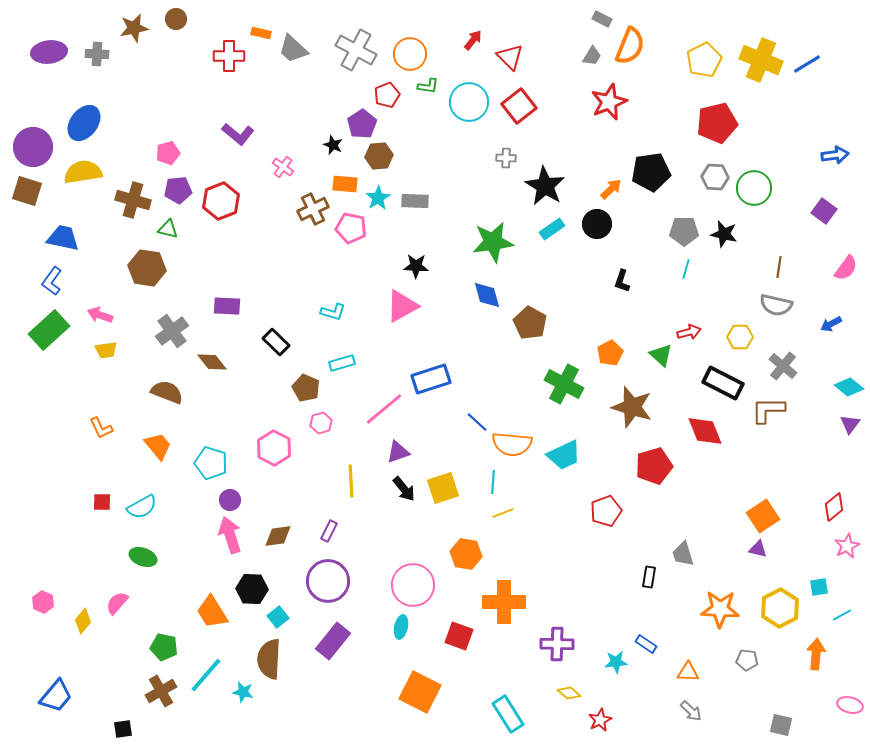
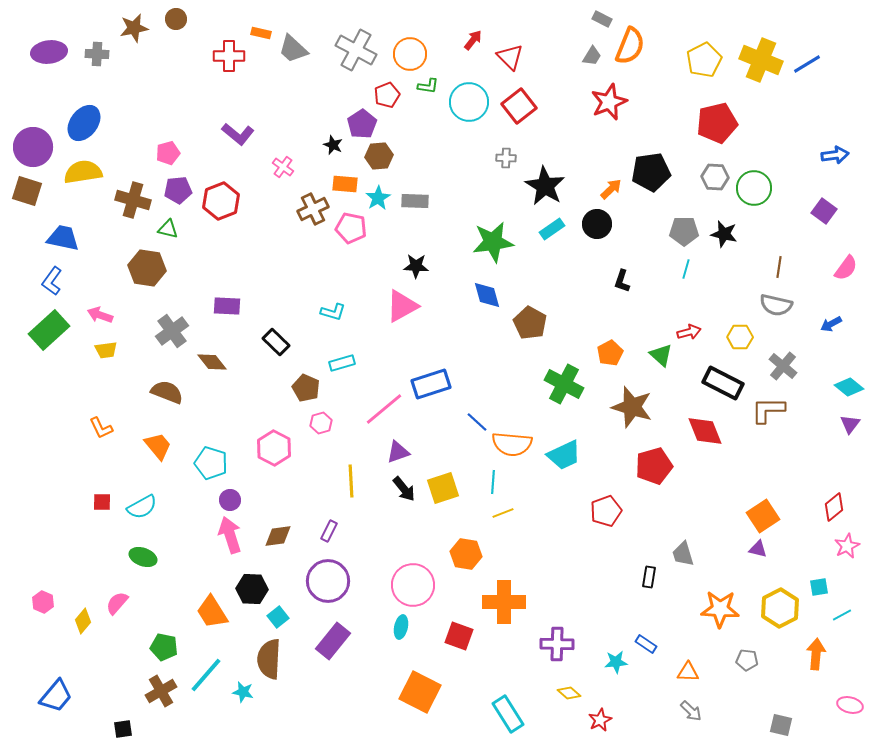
blue rectangle at (431, 379): moved 5 px down
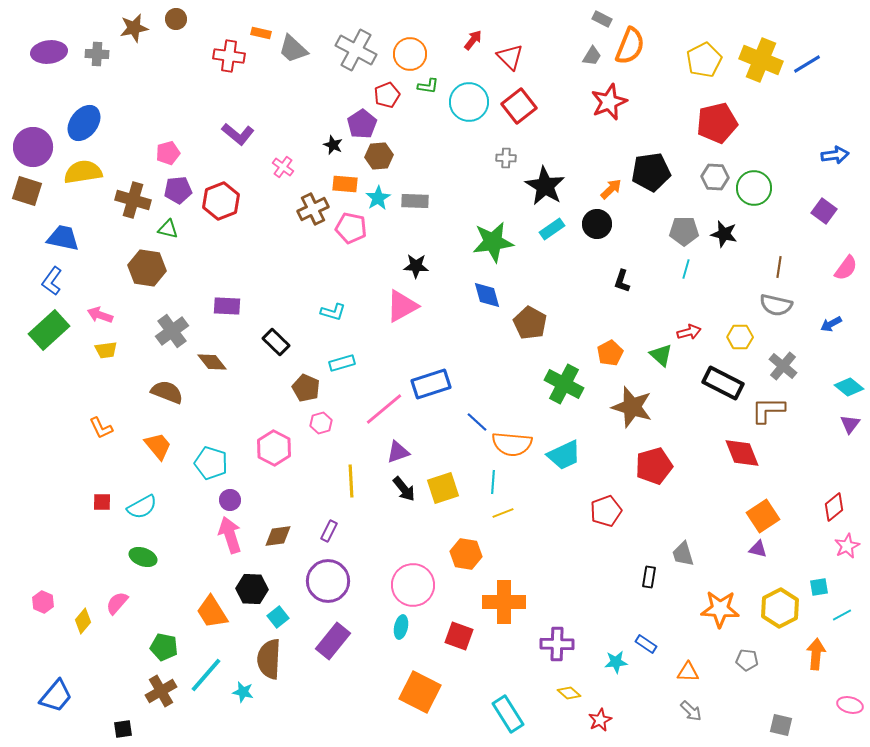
red cross at (229, 56): rotated 8 degrees clockwise
red diamond at (705, 431): moved 37 px right, 22 px down
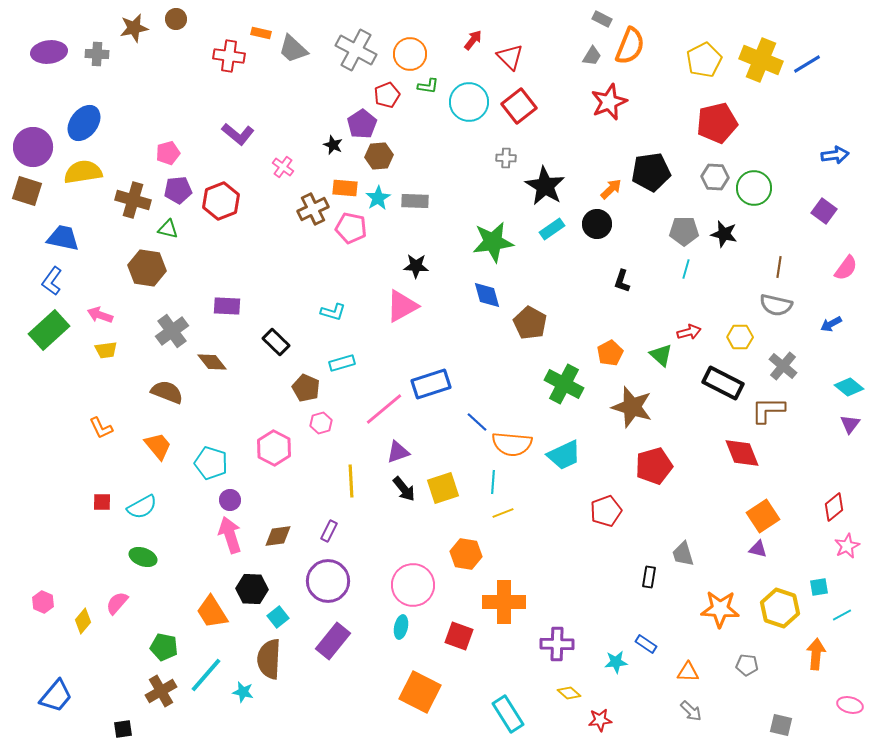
orange rectangle at (345, 184): moved 4 px down
yellow hexagon at (780, 608): rotated 15 degrees counterclockwise
gray pentagon at (747, 660): moved 5 px down
red star at (600, 720): rotated 20 degrees clockwise
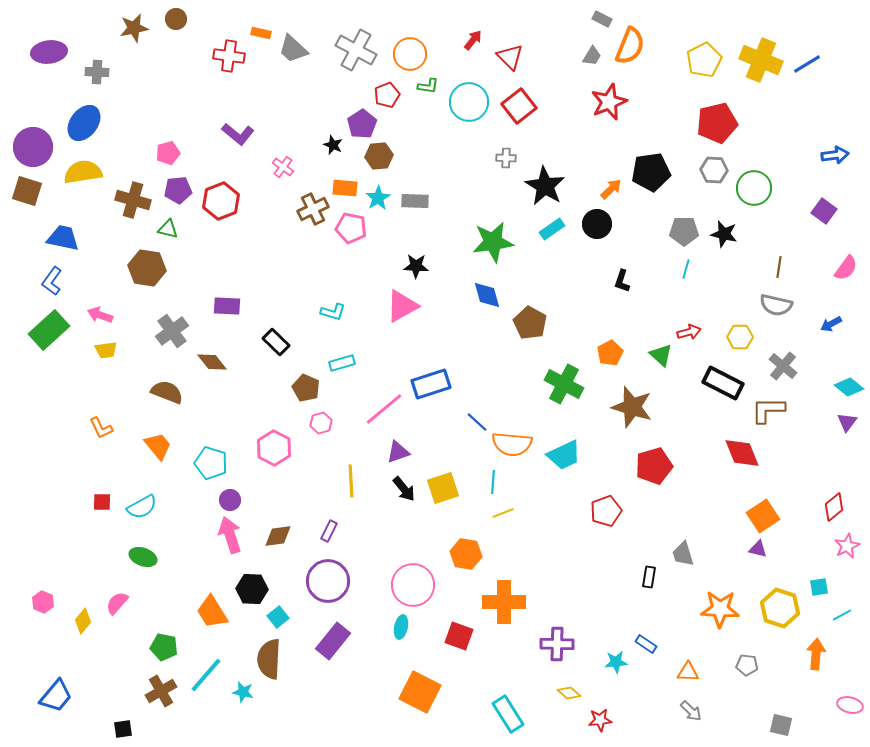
gray cross at (97, 54): moved 18 px down
gray hexagon at (715, 177): moved 1 px left, 7 px up
purple triangle at (850, 424): moved 3 px left, 2 px up
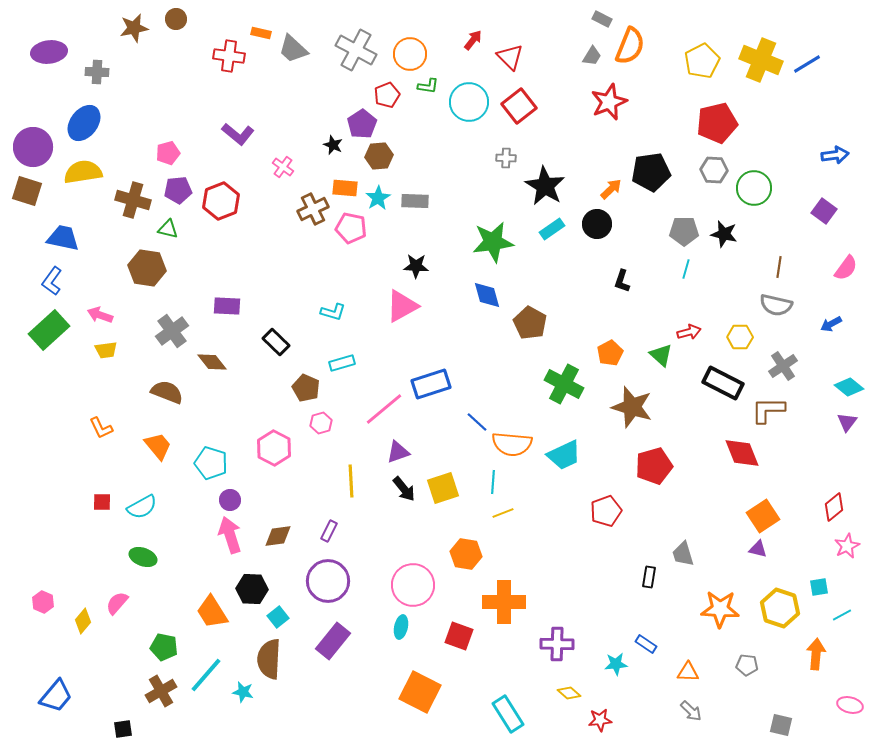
yellow pentagon at (704, 60): moved 2 px left, 1 px down
gray cross at (783, 366): rotated 16 degrees clockwise
cyan star at (616, 662): moved 2 px down
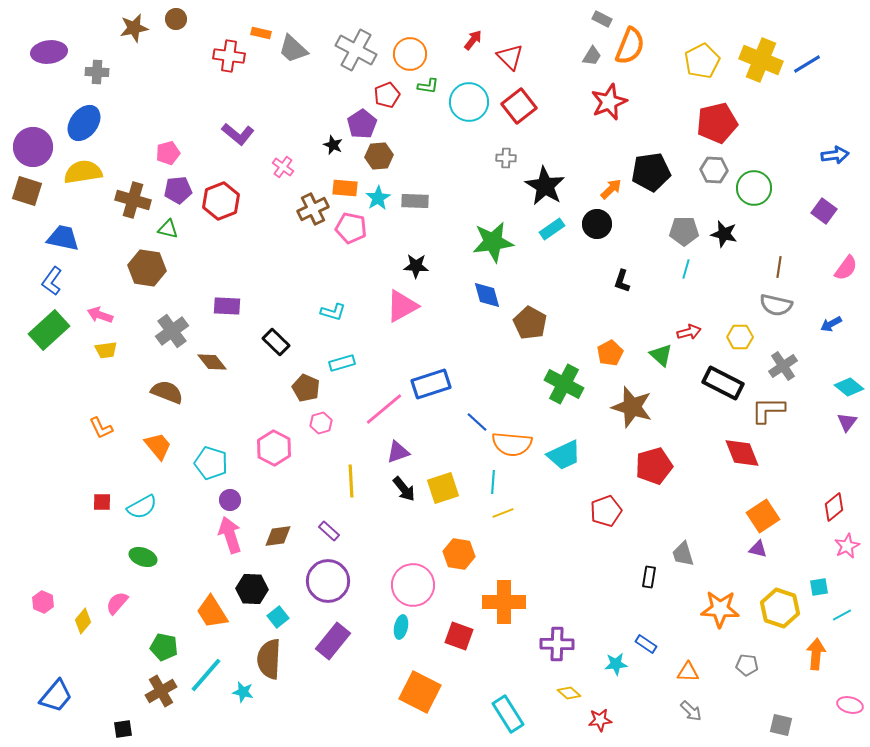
purple rectangle at (329, 531): rotated 75 degrees counterclockwise
orange hexagon at (466, 554): moved 7 px left
